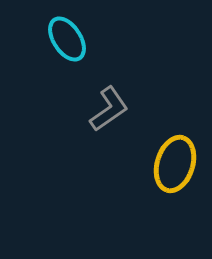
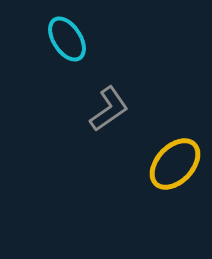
yellow ellipse: rotated 26 degrees clockwise
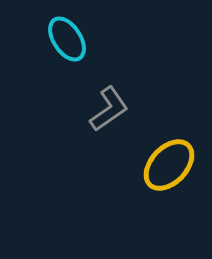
yellow ellipse: moved 6 px left, 1 px down
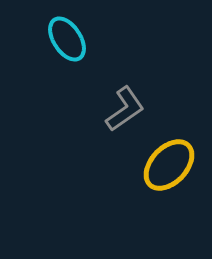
gray L-shape: moved 16 px right
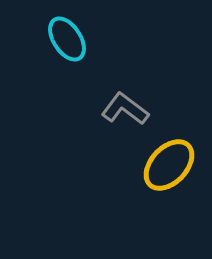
gray L-shape: rotated 108 degrees counterclockwise
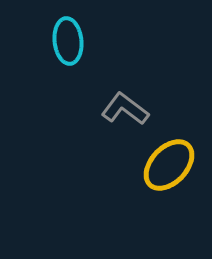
cyan ellipse: moved 1 px right, 2 px down; rotated 27 degrees clockwise
